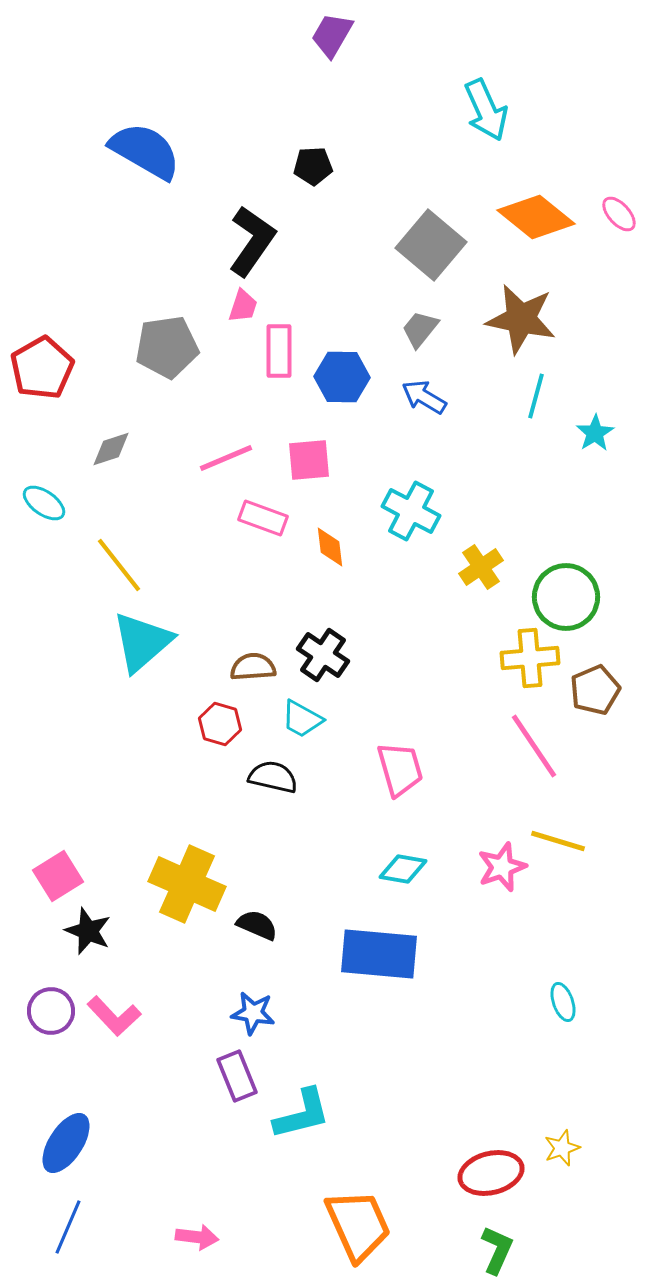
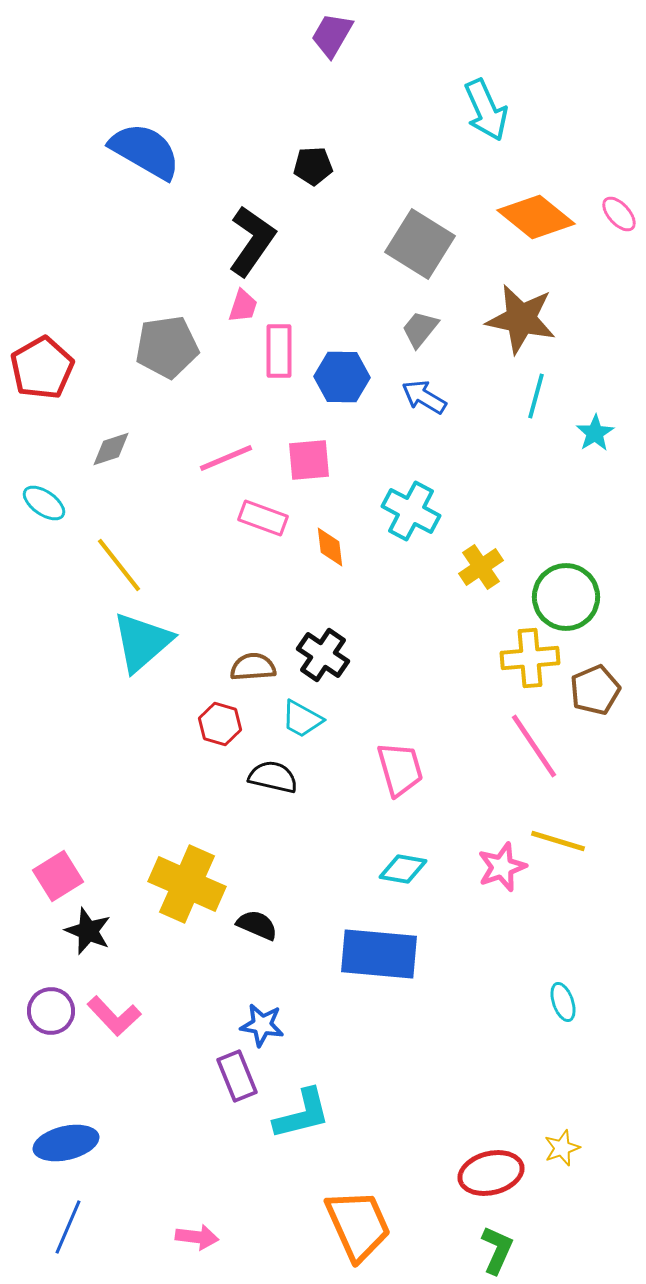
gray square at (431, 245): moved 11 px left, 1 px up; rotated 8 degrees counterclockwise
blue star at (253, 1013): moved 9 px right, 12 px down
blue ellipse at (66, 1143): rotated 44 degrees clockwise
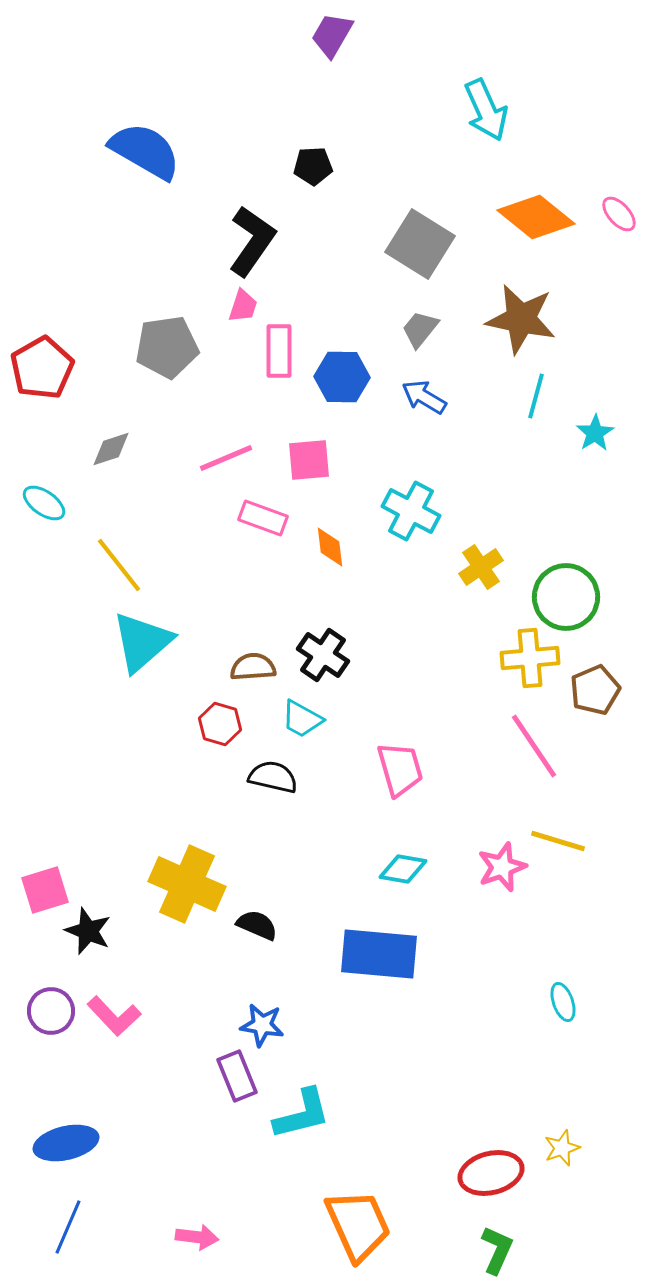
pink square at (58, 876): moved 13 px left, 14 px down; rotated 15 degrees clockwise
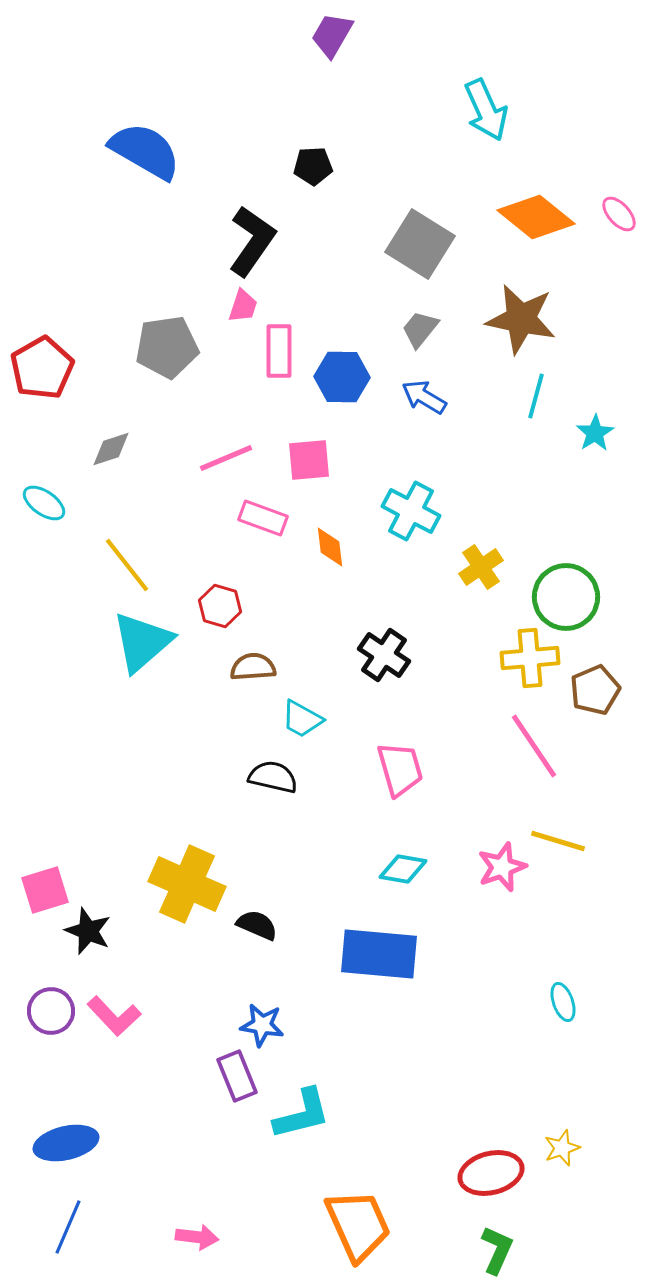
yellow line at (119, 565): moved 8 px right
black cross at (323, 655): moved 61 px right
red hexagon at (220, 724): moved 118 px up
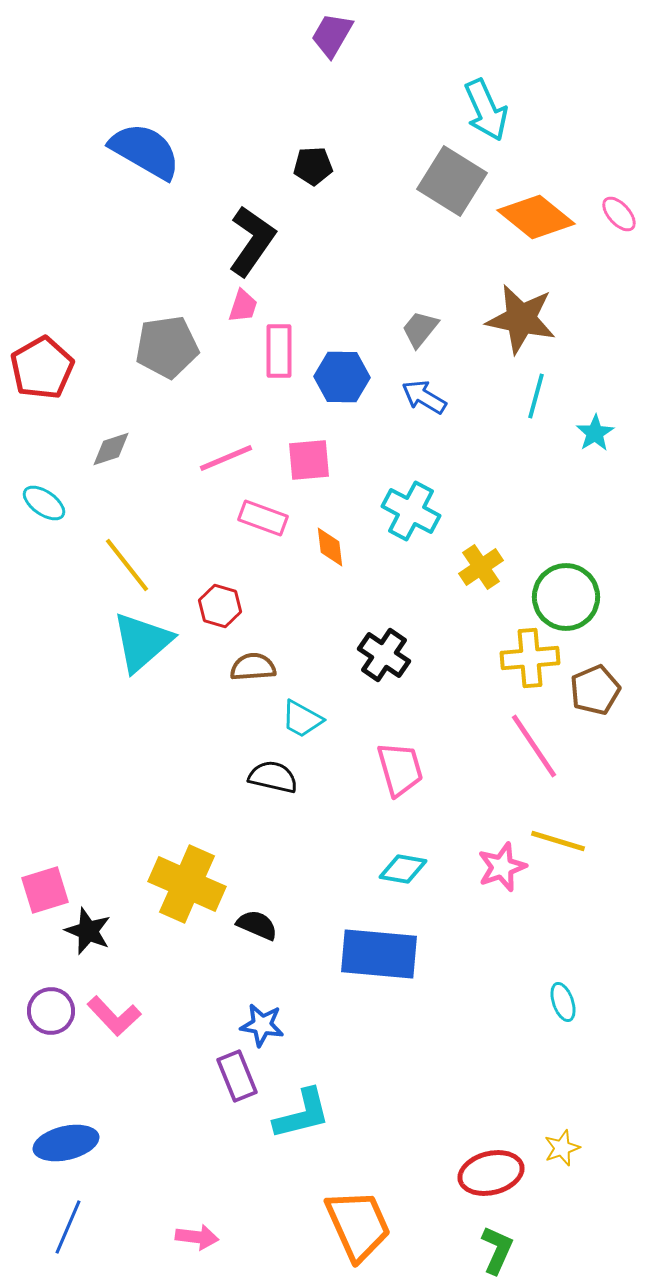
gray square at (420, 244): moved 32 px right, 63 px up
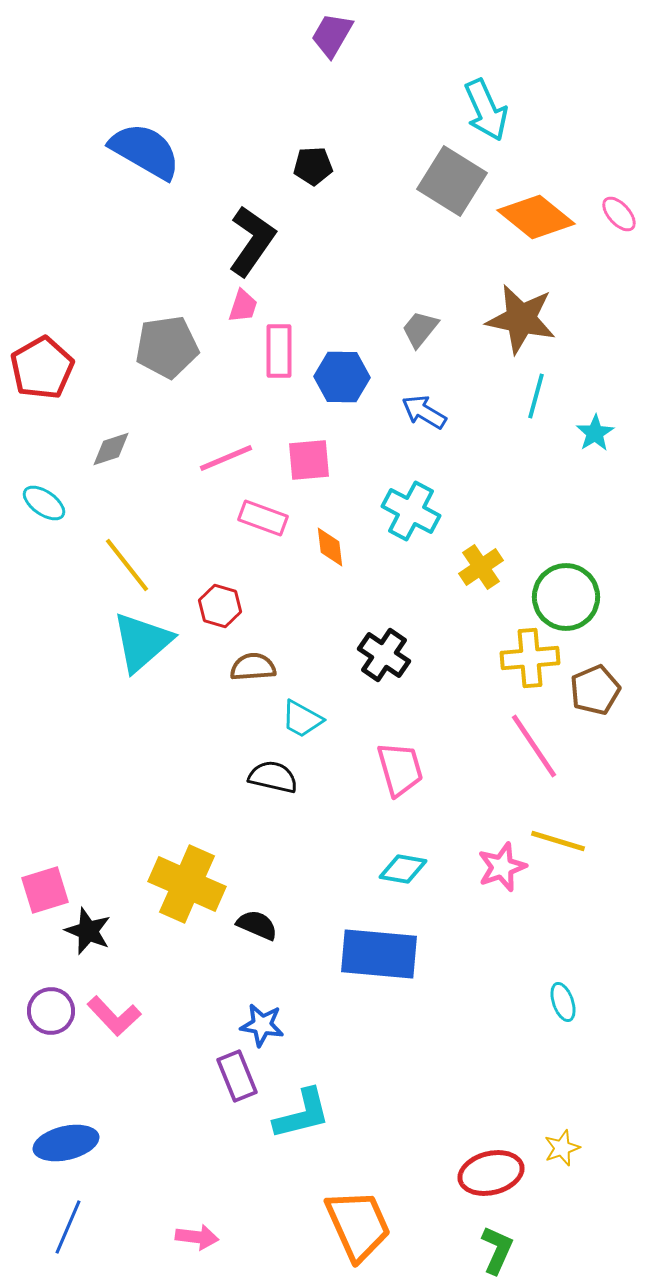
blue arrow at (424, 397): moved 15 px down
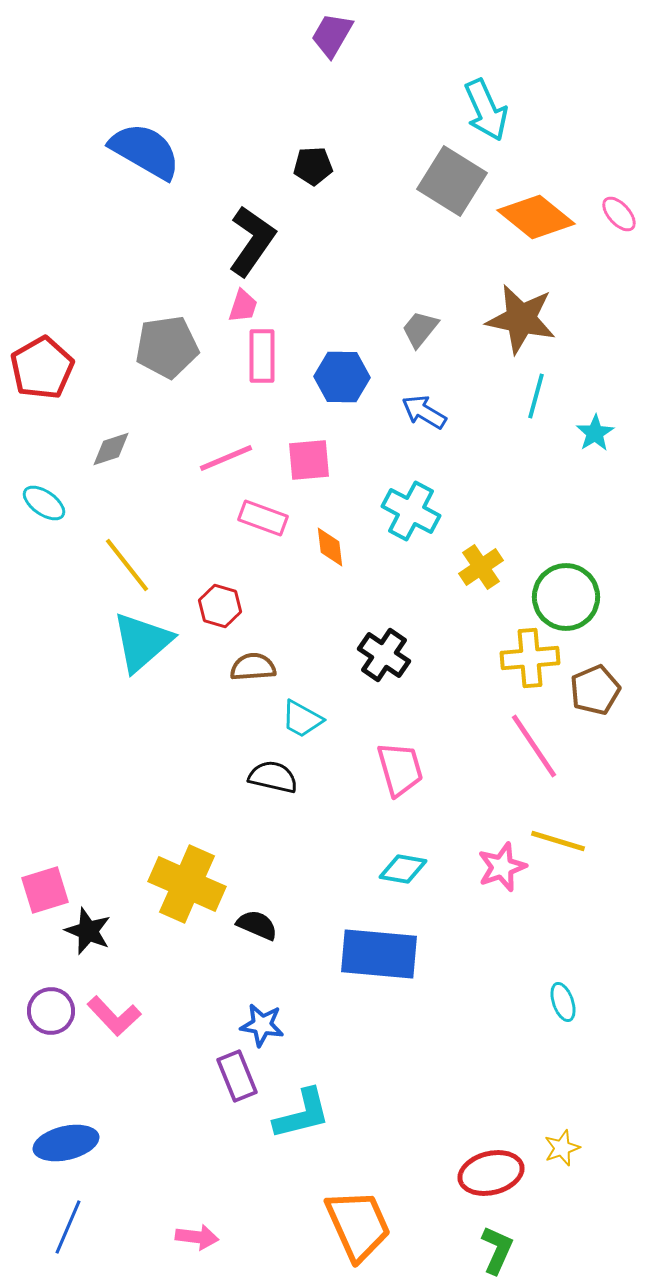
pink rectangle at (279, 351): moved 17 px left, 5 px down
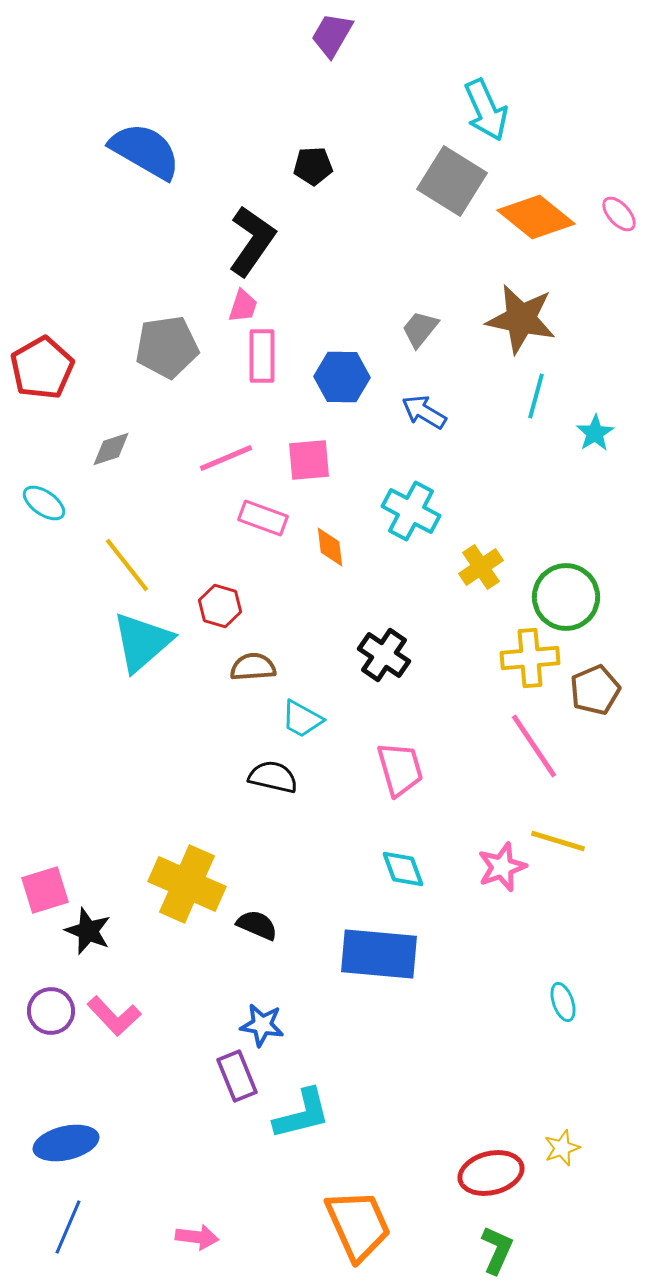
cyan diamond at (403, 869): rotated 60 degrees clockwise
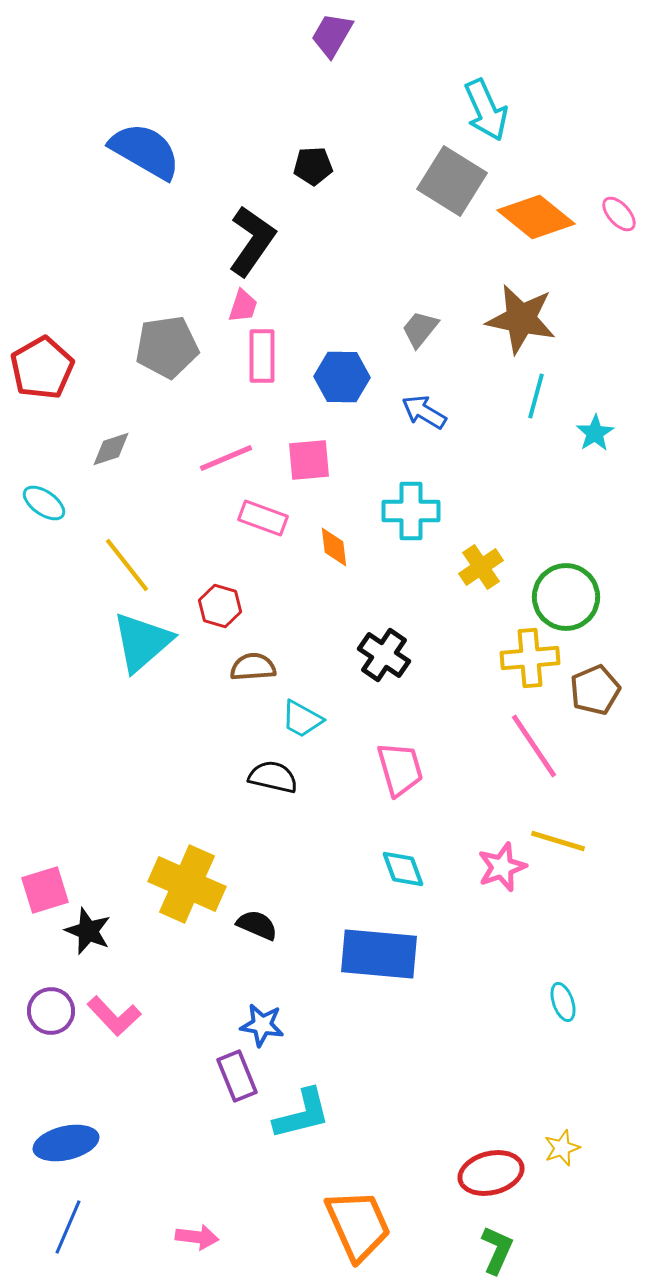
cyan cross at (411, 511): rotated 28 degrees counterclockwise
orange diamond at (330, 547): moved 4 px right
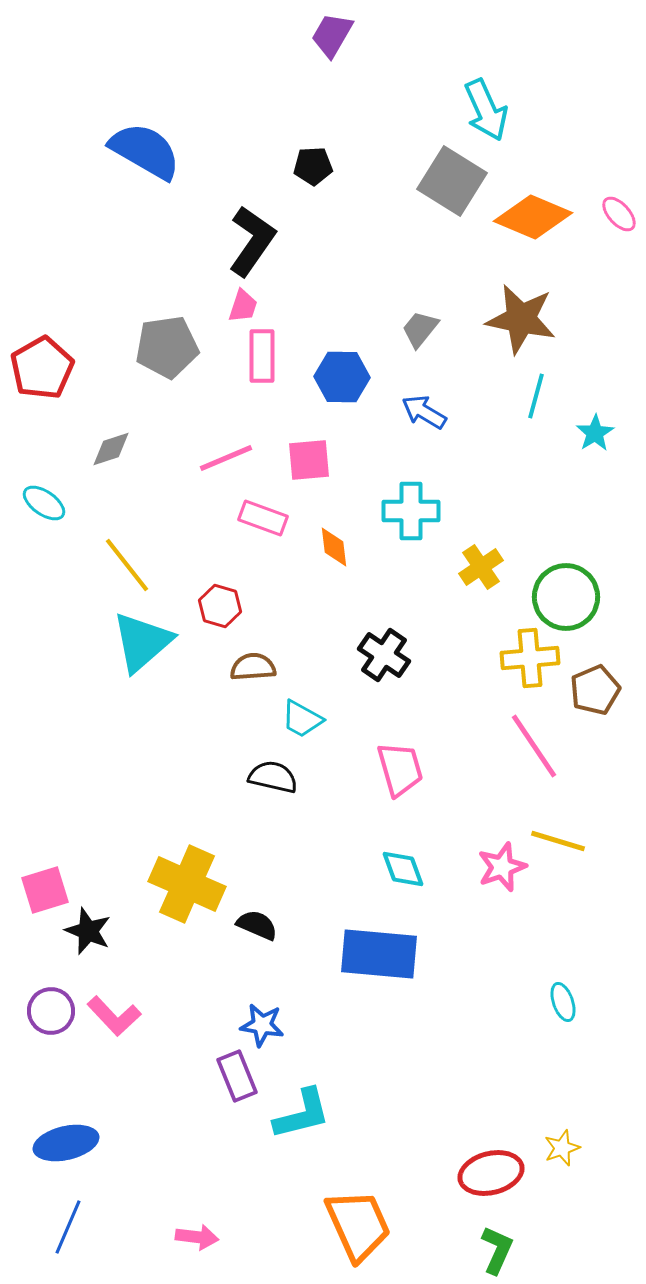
orange diamond at (536, 217): moved 3 px left; rotated 16 degrees counterclockwise
